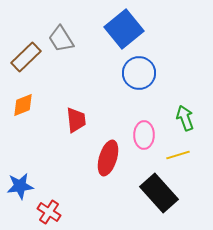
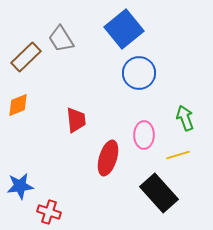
orange diamond: moved 5 px left
red cross: rotated 15 degrees counterclockwise
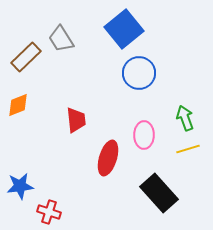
yellow line: moved 10 px right, 6 px up
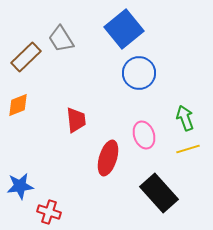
pink ellipse: rotated 20 degrees counterclockwise
